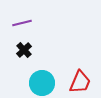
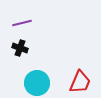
black cross: moved 4 px left, 2 px up; rotated 28 degrees counterclockwise
cyan circle: moved 5 px left
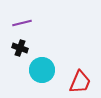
cyan circle: moved 5 px right, 13 px up
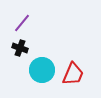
purple line: rotated 36 degrees counterclockwise
red trapezoid: moved 7 px left, 8 px up
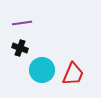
purple line: rotated 42 degrees clockwise
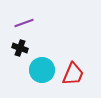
purple line: moved 2 px right; rotated 12 degrees counterclockwise
